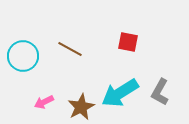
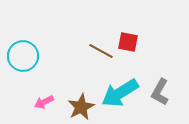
brown line: moved 31 px right, 2 px down
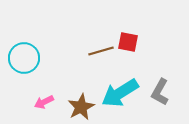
brown line: rotated 45 degrees counterclockwise
cyan circle: moved 1 px right, 2 px down
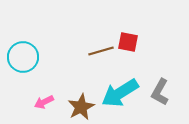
cyan circle: moved 1 px left, 1 px up
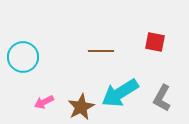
red square: moved 27 px right
brown line: rotated 15 degrees clockwise
gray L-shape: moved 2 px right, 6 px down
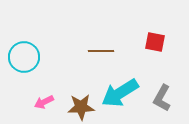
cyan circle: moved 1 px right
brown star: rotated 24 degrees clockwise
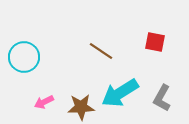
brown line: rotated 35 degrees clockwise
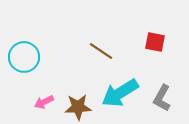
brown star: moved 3 px left
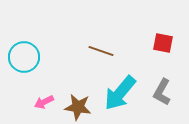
red square: moved 8 px right, 1 px down
brown line: rotated 15 degrees counterclockwise
cyan arrow: rotated 18 degrees counterclockwise
gray L-shape: moved 6 px up
brown star: rotated 12 degrees clockwise
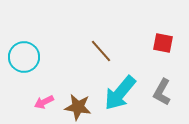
brown line: rotated 30 degrees clockwise
